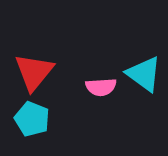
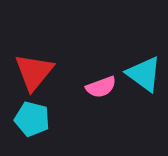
pink semicircle: rotated 16 degrees counterclockwise
cyan pentagon: rotated 8 degrees counterclockwise
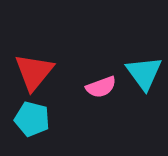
cyan triangle: moved 1 px up; rotated 18 degrees clockwise
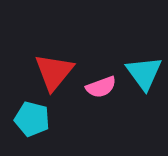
red triangle: moved 20 px right
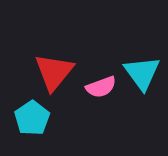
cyan triangle: moved 2 px left
cyan pentagon: moved 1 px up; rotated 24 degrees clockwise
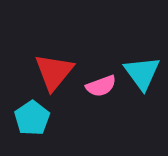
pink semicircle: moved 1 px up
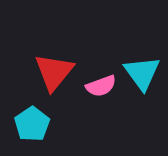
cyan pentagon: moved 6 px down
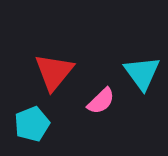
pink semicircle: moved 15 px down; rotated 24 degrees counterclockwise
cyan pentagon: rotated 12 degrees clockwise
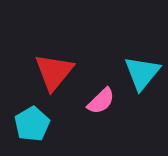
cyan triangle: rotated 15 degrees clockwise
cyan pentagon: rotated 8 degrees counterclockwise
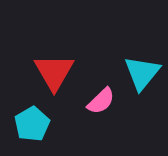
red triangle: rotated 9 degrees counterclockwise
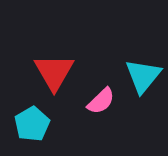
cyan triangle: moved 1 px right, 3 px down
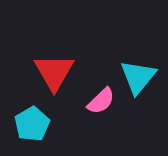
cyan triangle: moved 5 px left, 1 px down
